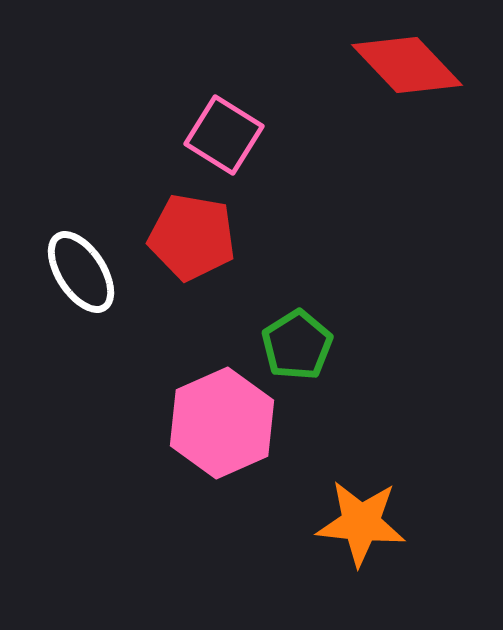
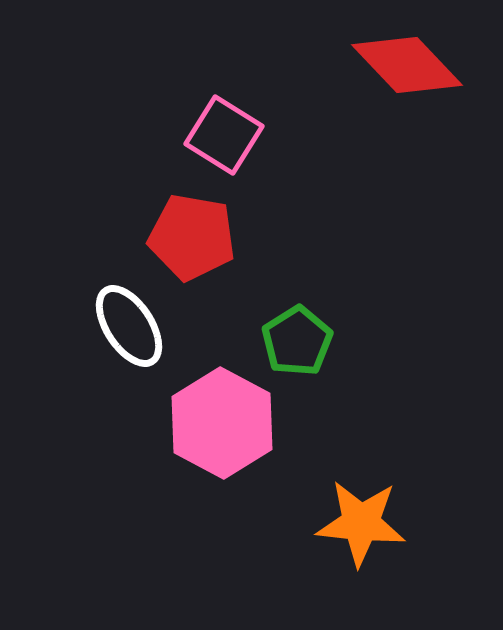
white ellipse: moved 48 px right, 54 px down
green pentagon: moved 4 px up
pink hexagon: rotated 8 degrees counterclockwise
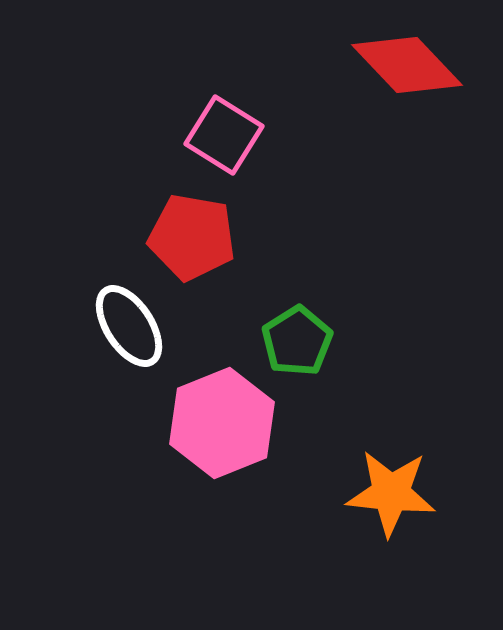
pink hexagon: rotated 10 degrees clockwise
orange star: moved 30 px right, 30 px up
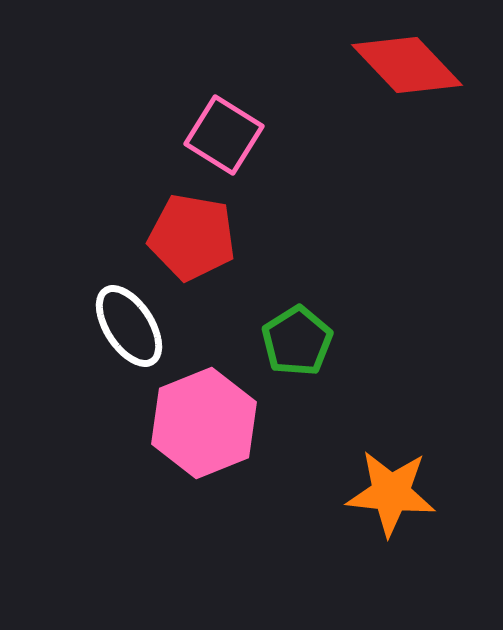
pink hexagon: moved 18 px left
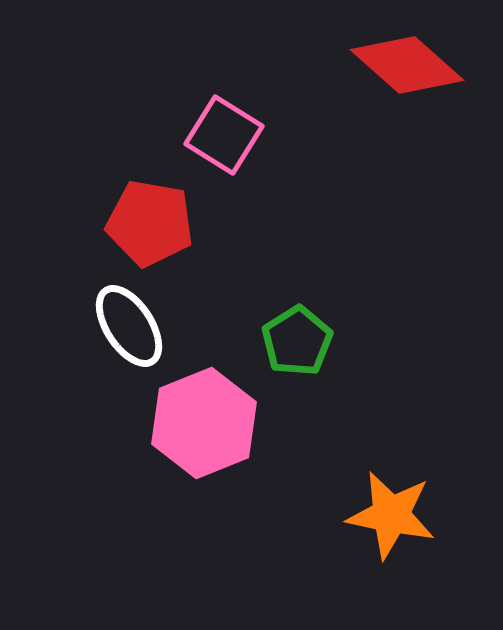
red diamond: rotated 5 degrees counterclockwise
red pentagon: moved 42 px left, 14 px up
orange star: moved 22 px down; rotated 6 degrees clockwise
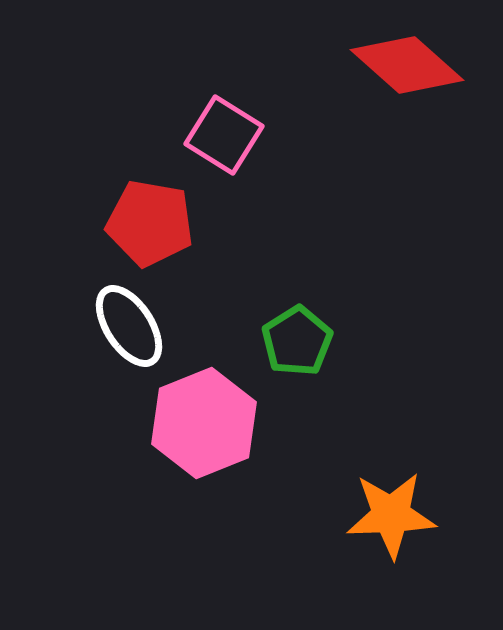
orange star: rotated 14 degrees counterclockwise
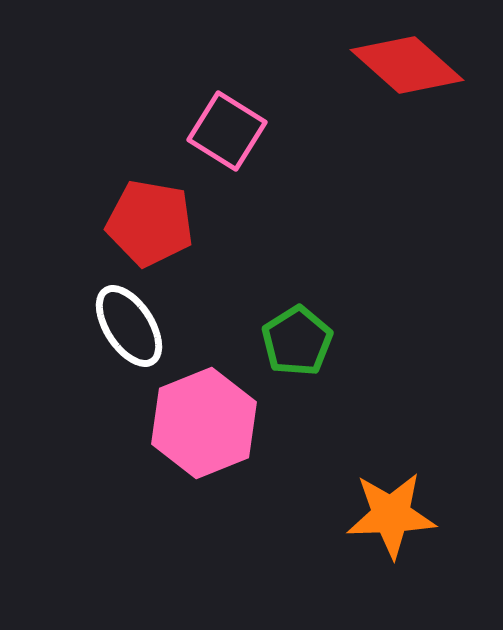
pink square: moved 3 px right, 4 px up
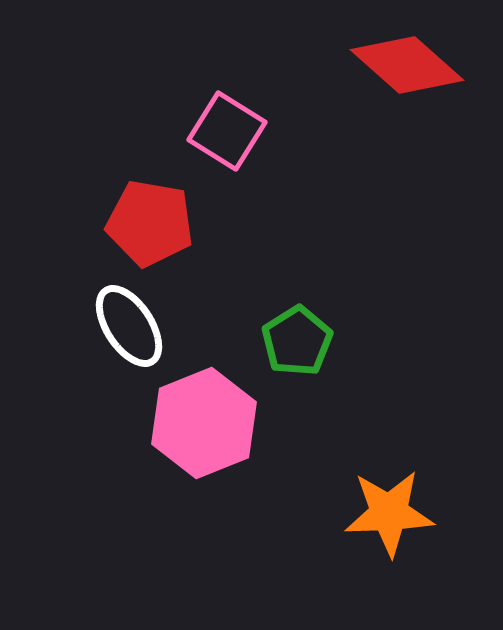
orange star: moved 2 px left, 2 px up
